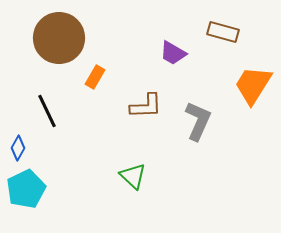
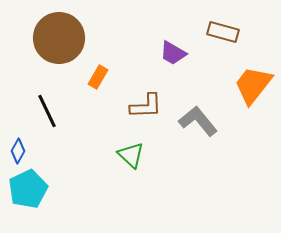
orange rectangle: moved 3 px right
orange trapezoid: rotated 6 degrees clockwise
gray L-shape: rotated 63 degrees counterclockwise
blue diamond: moved 3 px down
green triangle: moved 2 px left, 21 px up
cyan pentagon: moved 2 px right
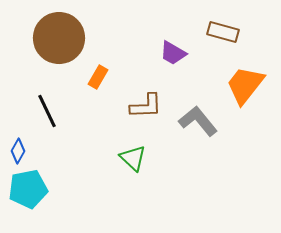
orange trapezoid: moved 8 px left
green triangle: moved 2 px right, 3 px down
cyan pentagon: rotated 15 degrees clockwise
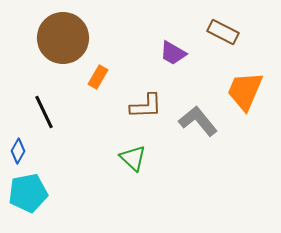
brown rectangle: rotated 12 degrees clockwise
brown circle: moved 4 px right
orange trapezoid: moved 6 px down; rotated 15 degrees counterclockwise
black line: moved 3 px left, 1 px down
cyan pentagon: moved 4 px down
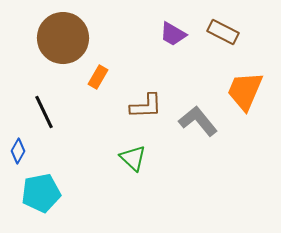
purple trapezoid: moved 19 px up
cyan pentagon: moved 13 px right
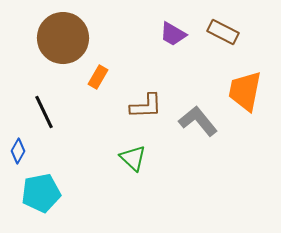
orange trapezoid: rotated 12 degrees counterclockwise
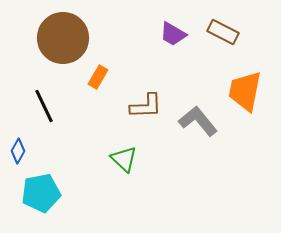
black line: moved 6 px up
green triangle: moved 9 px left, 1 px down
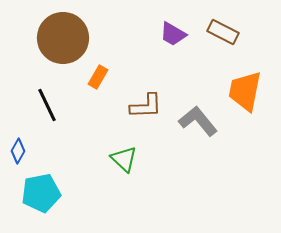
black line: moved 3 px right, 1 px up
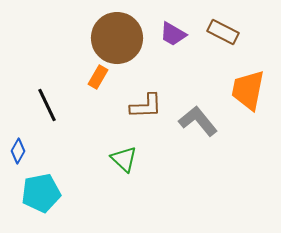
brown circle: moved 54 px right
orange trapezoid: moved 3 px right, 1 px up
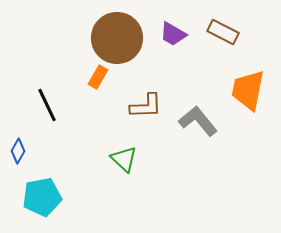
cyan pentagon: moved 1 px right, 4 px down
